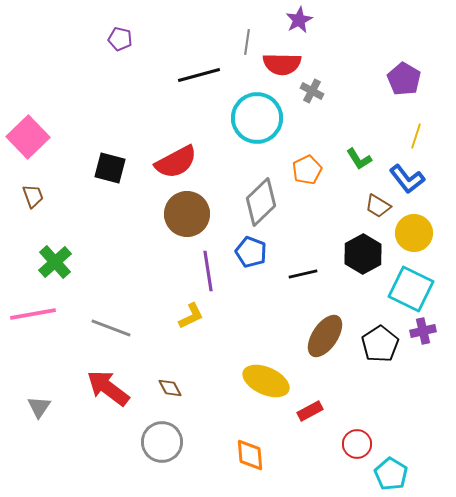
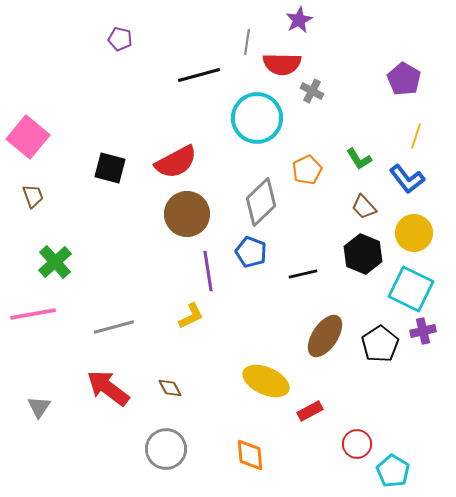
pink square at (28, 137): rotated 6 degrees counterclockwise
brown trapezoid at (378, 206): moved 14 px left, 1 px down; rotated 16 degrees clockwise
black hexagon at (363, 254): rotated 9 degrees counterclockwise
gray line at (111, 328): moved 3 px right, 1 px up; rotated 36 degrees counterclockwise
gray circle at (162, 442): moved 4 px right, 7 px down
cyan pentagon at (391, 474): moved 2 px right, 3 px up
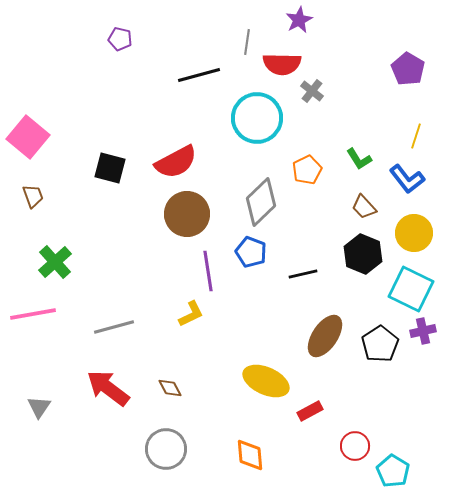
purple pentagon at (404, 79): moved 4 px right, 10 px up
gray cross at (312, 91): rotated 10 degrees clockwise
yellow L-shape at (191, 316): moved 2 px up
red circle at (357, 444): moved 2 px left, 2 px down
